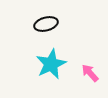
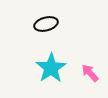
cyan star: moved 4 px down; rotated 8 degrees counterclockwise
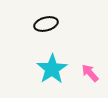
cyan star: moved 1 px right, 1 px down
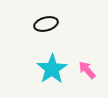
pink arrow: moved 3 px left, 3 px up
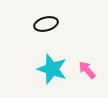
cyan star: rotated 20 degrees counterclockwise
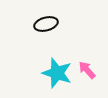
cyan star: moved 5 px right, 4 px down
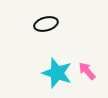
pink arrow: moved 1 px down
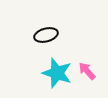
black ellipse: moved 11 px down
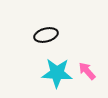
cyan star: rotated 16 degrees counterclockwise
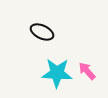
black ellipse: moved 4 px left, 3 px up; rotated 40 degrees clockwise
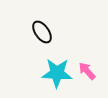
black ellipse: rotated 30 degrees clockwise
